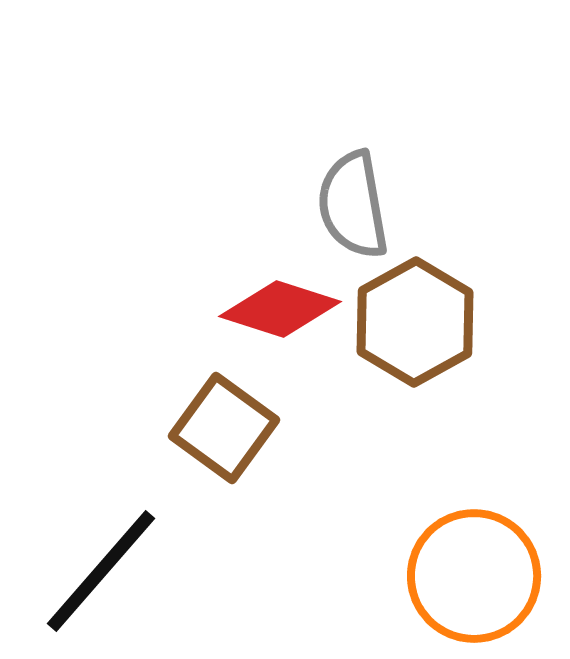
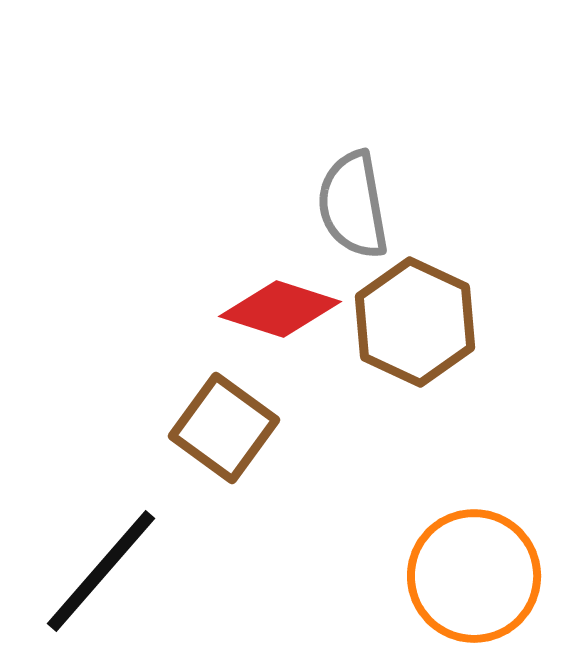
brown hexagon: rotated 6 degrees counterclockwise
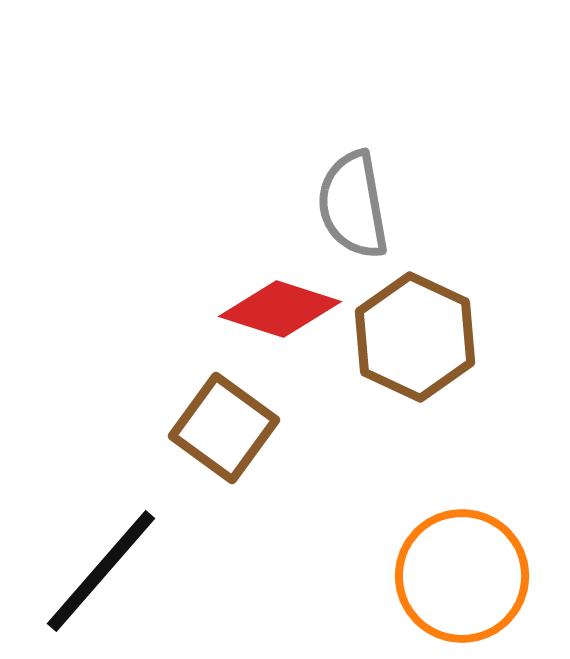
brown hexagon: moved 15 px down
orange circle: moved 12 px left
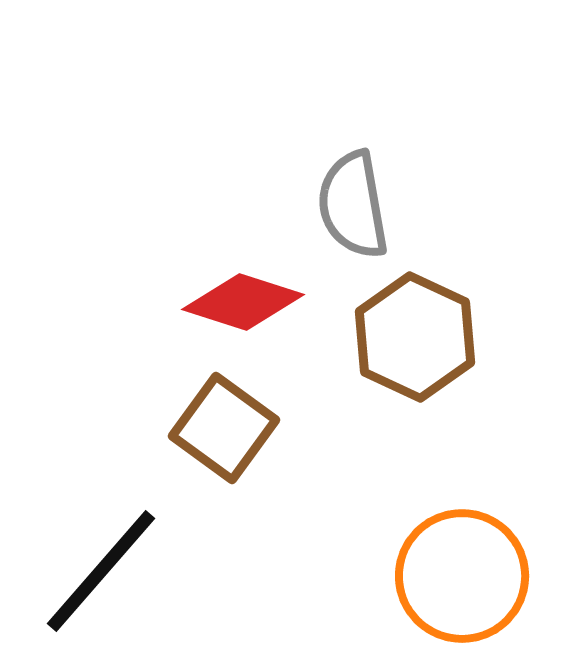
red diamond: moved 37 px left, 7 px up
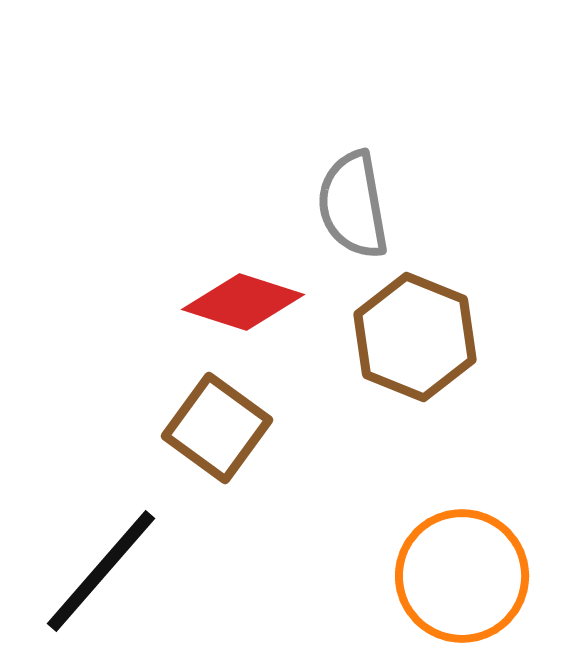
brown hexagon: rotated 3 degrees counterclockwise
brown square: moved 7 px left
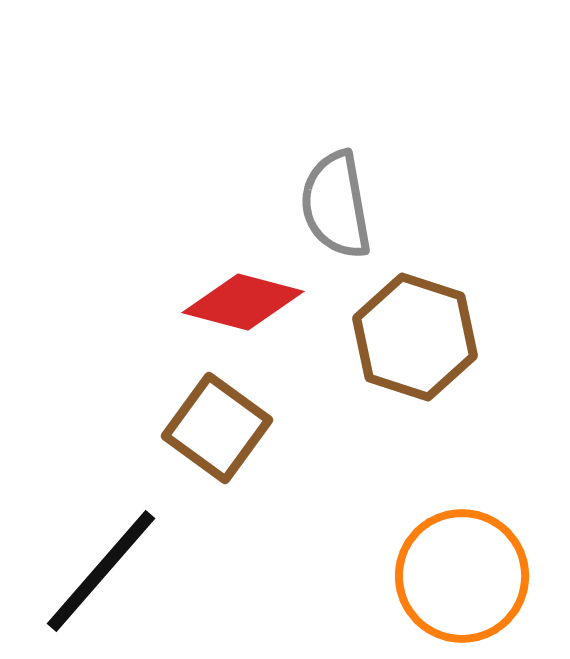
gray semicircle: moved 17 px left
red diamond: rotated 3 degrees counterclockwise
brown hexagon: rotated 4 degrees counterclockwise
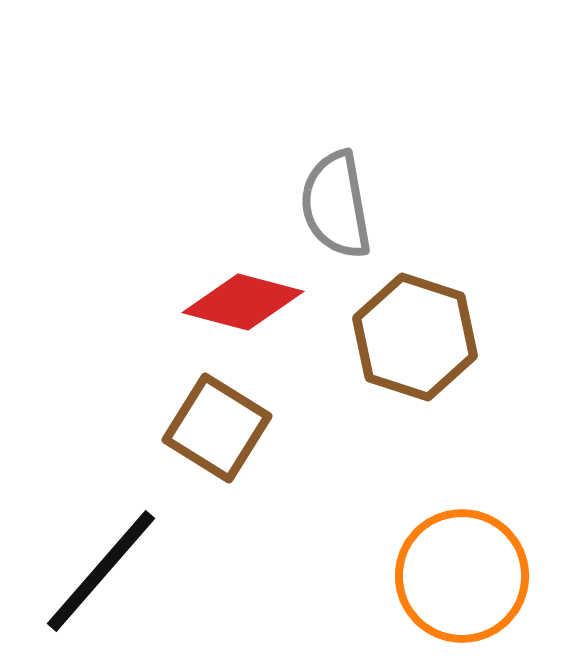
brown square: rotated 4 degrees counterclockwise
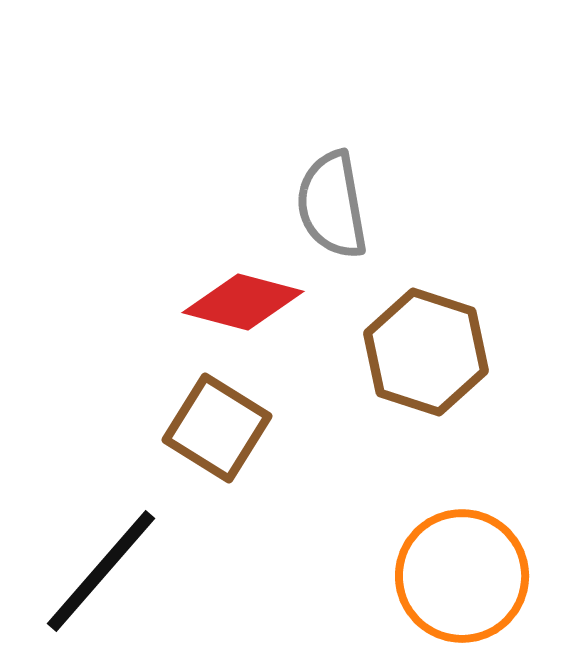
gray semicircle: moved 4 px left
brown hexagon: moved 11 px right, 15 px down
